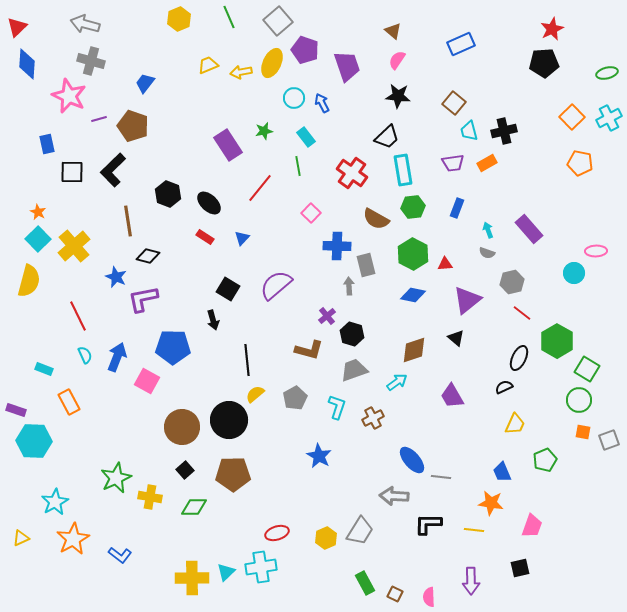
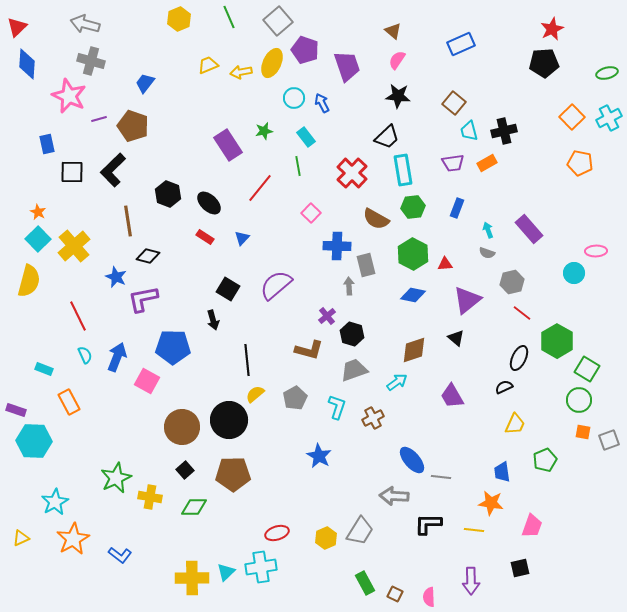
red cross at (352, 173): rotated 8 degrees clockwise
blue trapezoid at (502, 472): rotated 15 degrees clockwise
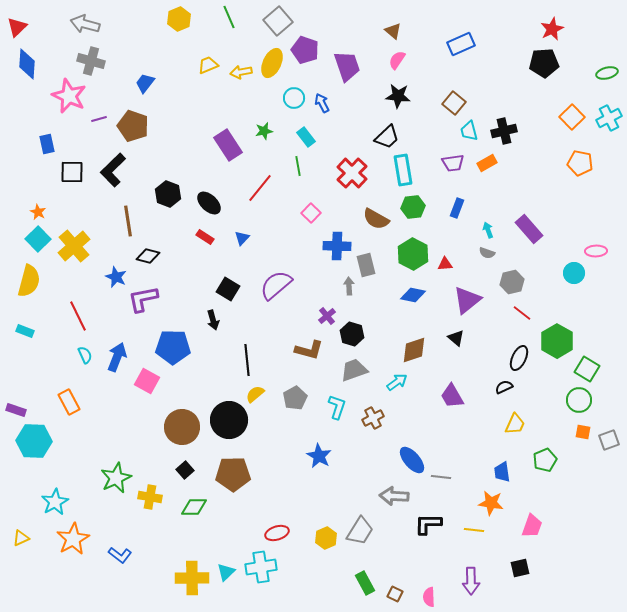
cyan rectangle at (44, 369): moved 19 px left, 38 px up
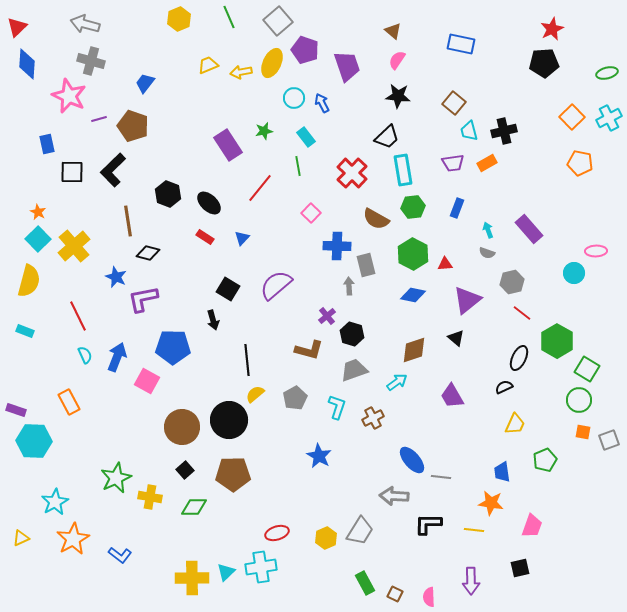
blue rectangle at (461, 44): rotated 36 degrees clockwise
black diamond at (148, 256): moved 3 px up
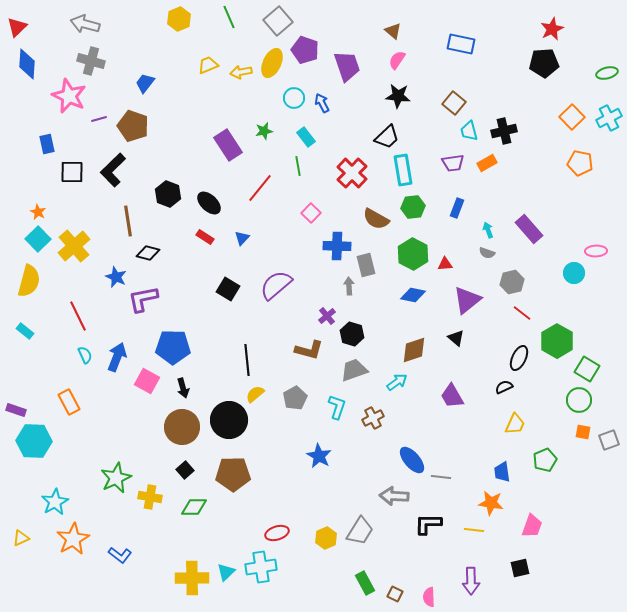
black arrow at (213, 320): moved 30 px left, 68 px down
cyan rectangle at (25, 331): rotated 18 degrees clockwise
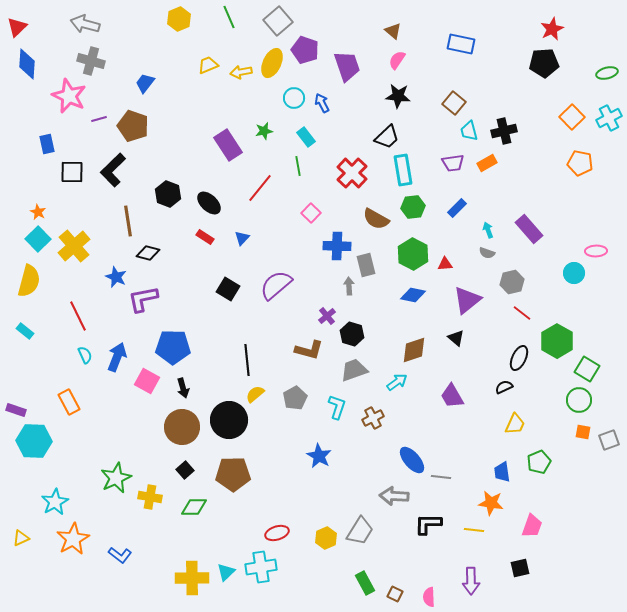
blue rectangle at (457, 208): rotated 24 degrees clockwise
green pentagon at (545, 460): moved 6 px left, 2 px down
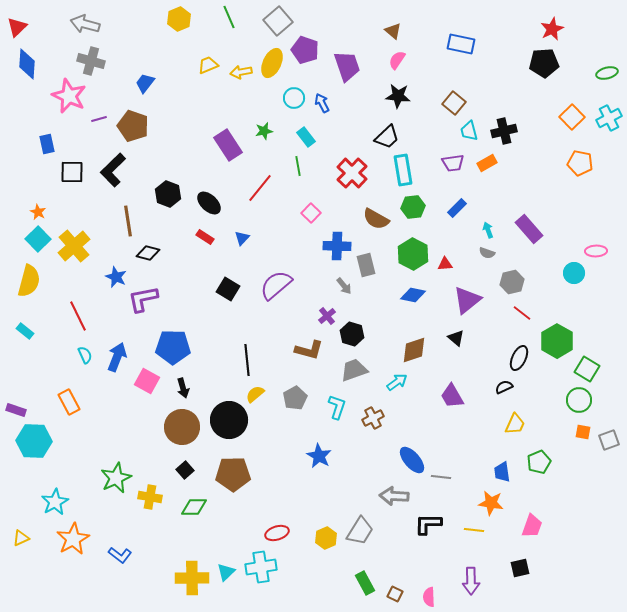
gray arrow at (349, 286): moved 5 px left; rotated 144 degrees clockwise
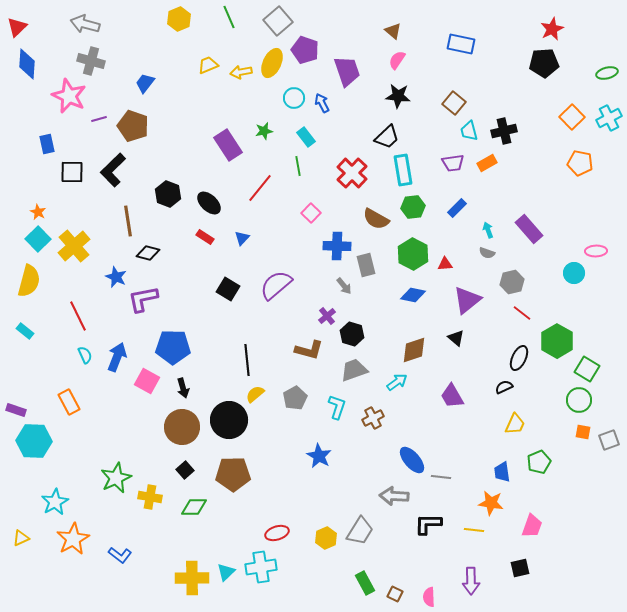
purple trapezoid at (347, 66): moved 5 px down
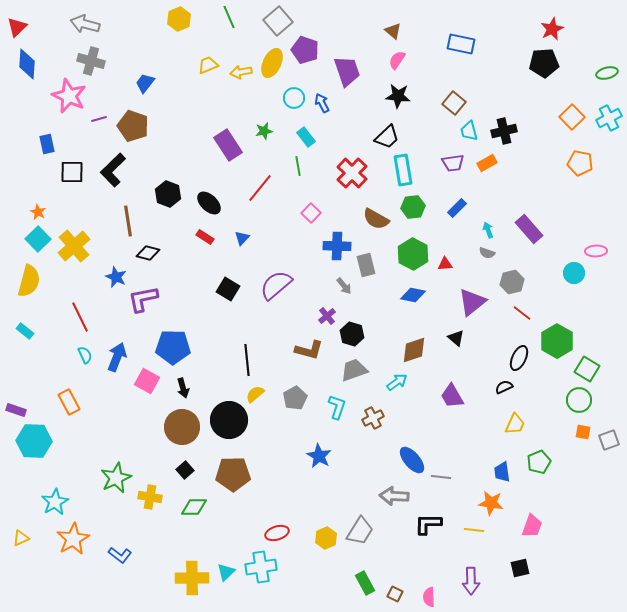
purple triangle at (467, 300): moved 5 px right, 2 px down
red line at (78, 316): moved 2 px right, 1 px down
